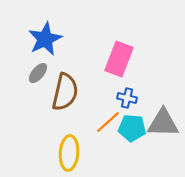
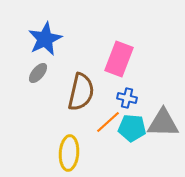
brown semicircle: moved 16 px right
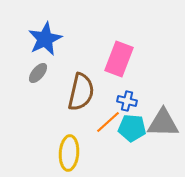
blue cross: moved 3 px down
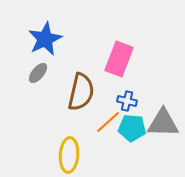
yellow ellipse: moved 2 px down
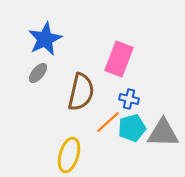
blue cross: moved 2 px right, 2 px up
gray triangle: moved 10 px down
cyan pentagon: rotated 20 degrees counterclockwise
yellow ellipse: rotated 12 degrees clockwise
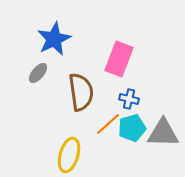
blue star: moved 9 px right
brown semicircle: rotated 21 degrees counterclockwise
orange line: moved 2 px down
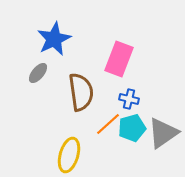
gray triangle: rotated 36 degrees counterclockwise
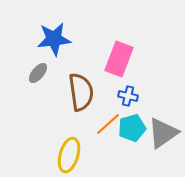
blue star: rotated 20 degrees clockwise
blue cross: moved 1 px left, 3 px up
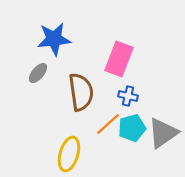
yellow ellipse: moved 1 px up
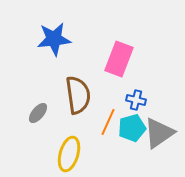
gray ellipse: moved 40 px down
brown semicircle: moved 3 px left, 3 px down
blue cross: moved 8 px right, 4 px down
orange line: moved 2 px up; rotated 24 degrees counterclockwise
gray triangle: moved 4 px left
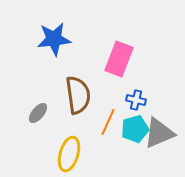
cyan pentagon: moved 3 px right, 1 px down
gray triangle: rotated 12 degrees clockwise
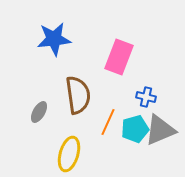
pink rectangle: moved 2 px up
blue cross: moved 10 px right, 3 px up
gray ellipse: moved 1 px right, 1 px up; rotated 10 degrees counterclockwise
gray triangle: moved 1 px right, 3 px up
